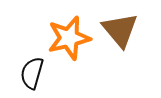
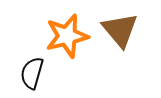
orange star: moved 2 px left, 2 px up
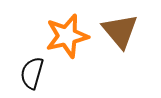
brown triangle: moved 1 px down
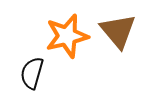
brown triangle: moved 2 px left
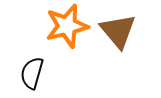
orange star: moved 10 px up
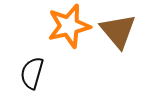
orange star: moved 2 px right
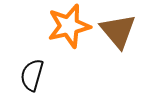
black semicircle: moved 2 px down
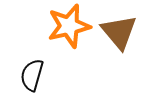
brown triangle: moved 1 px right, 1 px down
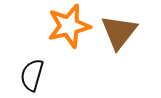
brown triangle: rotated 18 degrees clockwise
